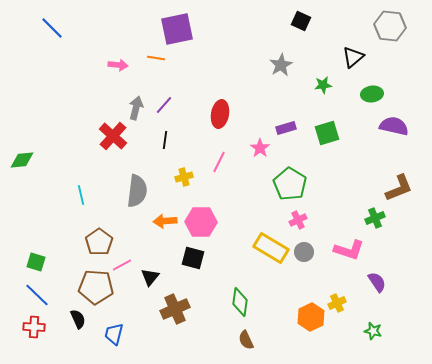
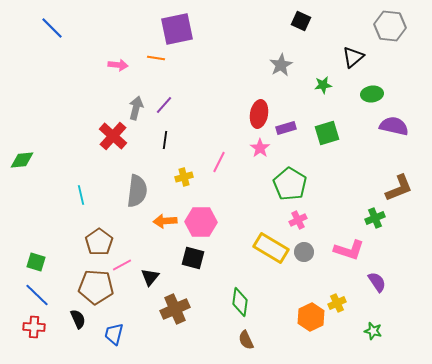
red ellipse at (220, 114): moved 39 px right
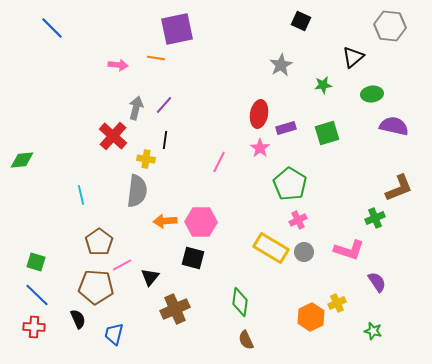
yellow cross at (184, 177): moved 38 px left, 18 px up; rotated 24 degrees clockwise
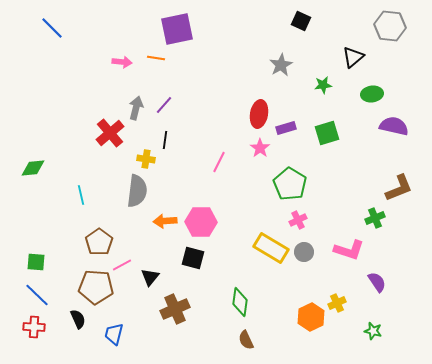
pink arrow at (118, 65): moved 4 px right, 3 px up
red cross at (113, 136): moved 3 px left, 3 px up; rotated 8 degrees clockwise
green diamond at (22, 160): moved 11 px right, 8 px down
green square at (36, 262): rotated 12 degrees counterclockwise
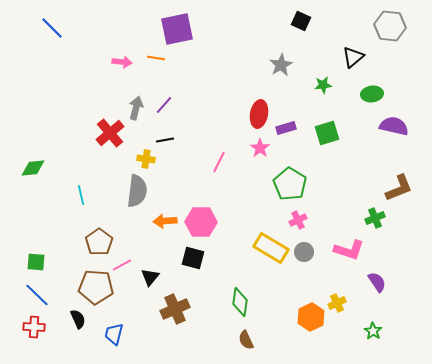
black line at (165, 140): rotated 72 degrees clockwise
green star at (373, 331): rotated 18 degrees clockwise
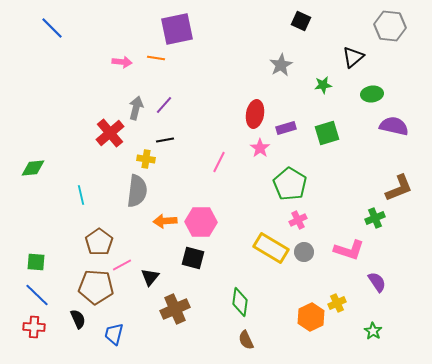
red ellipse at (259, 114): moved 4 px left
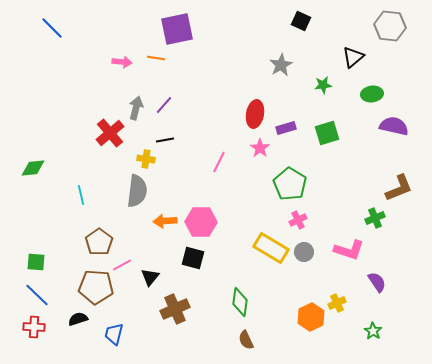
black semicircle at (78, 319): rotated 84 degrees counterclockwise
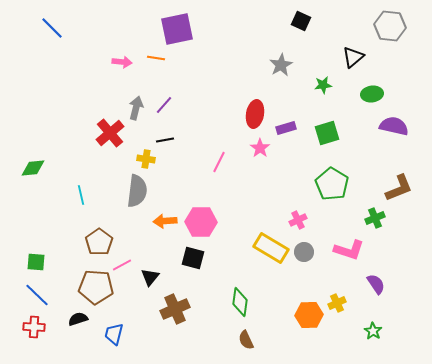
green pentagon at (290, 184): moved 42 px right
purple semicircle at (377, 282): moved 1 px left, 2 px down
orange hexagon at (311, 317): moved 2 px left, 2 px up; rotated 24 degrees clockwise
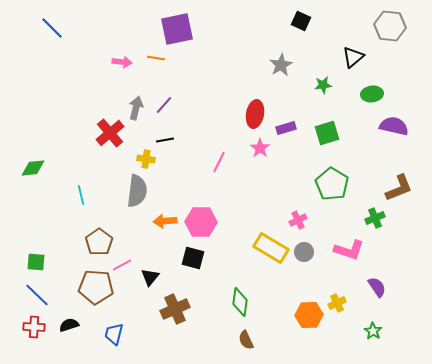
purple semicircle at (376, 284): moved 1 px right, 3 px down
black semicircle at (78, 319): moved 9 px left, 6 px down
